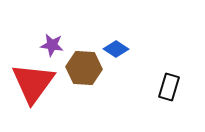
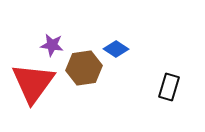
brown hexagon: rotated 12 degrees counterclockwise
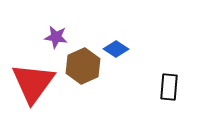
purple star: moved 4 px right, 8 px up
brown hexagon: moved 1 px left, 2 px up; rotated 16 degrees counterclockwise
black rectangle: rotated 12 degrees counterclockwise
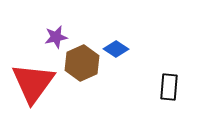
purple star: rotated 20 degrees counterclockwise
brown hexagon: moved 1 px left, 3 px up
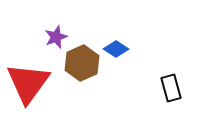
purple star: rotated 10 degrees counterclockwise
red triangle: moved 5 px left
black rectangle: moved 2 px right, 1 px down; rotated 20 degrees counterclockwise
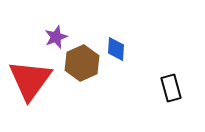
blue diamond: rotated 60 degrees clockwise
red triangle: moved 2 px right, 3 px up
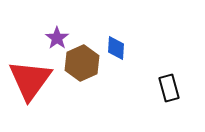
purple star: moved 1 px right, 1 px down; rotated 15 degrees counterclockwise
blue diamond: moved 1 px up
black rectangle: moved 2 px left
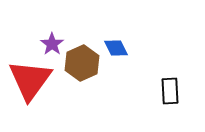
purple star: moved 5 px left, 6 px down
blue diamond: rotated 30 degrees counterclockwise
black rectangle: moved 1 px right, 3 px down; rotated 12 degrees clockwise
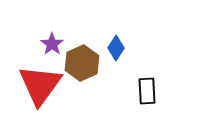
blue diamond: rotated 60 degrees clockwise
red triangle: moved 10 px right, 5 px down
black rectangle: moved 23 px left
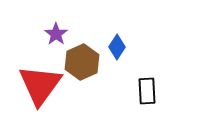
purple star: moved 4 px right, 10 px up
blue diamond: moved 1 px right, 1 px up
brown hexagon: moved 1 px up
